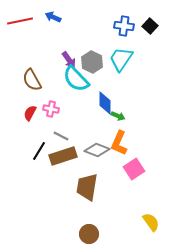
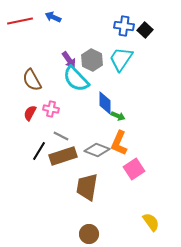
black square: moved 5 px left, 4 px down
gray hexagon: moved 2 px up
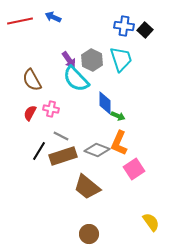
cyan trapezoid: rotated 128 degrees clockwise
brown trapezoid: rotated 60 degrees counterclockwise
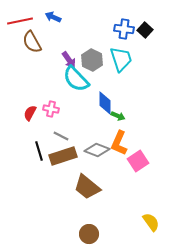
blue cross: moved 3 px down
brown semicircle: moved 38 px up
black line: rotated 48 degrees counterclockwise
pink square: moved 4 px right, 8 px up
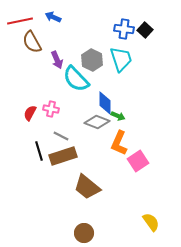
purple arrow: moved 12 px left; rotated 12 degrees clockwise
gray diamond: moved 28 px up
brown circle: moved 5 px left, 1 px up
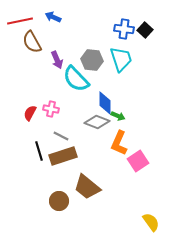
gray hexagon: rotated 20 degrees counterclockwise
brown circle: moved 25 px left, 32 px up
